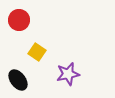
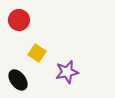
yellow square: moved 1 px down
purple star: moved 1 px left, 2 px up
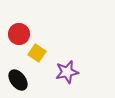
red circle: moved 14 px down
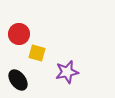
yellow square: rotated 18 degrees counterclockwise
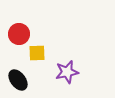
yellow square: rotated 18 degrees counterclockwise
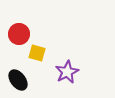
yellow square: rotated 18 degrees clockwise
purple star: rotated 15 degrees counterclockwise
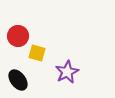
red circle: moved 1 px left, 2 px down
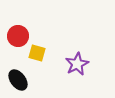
purple star: moved 10 px right, 8 px up
